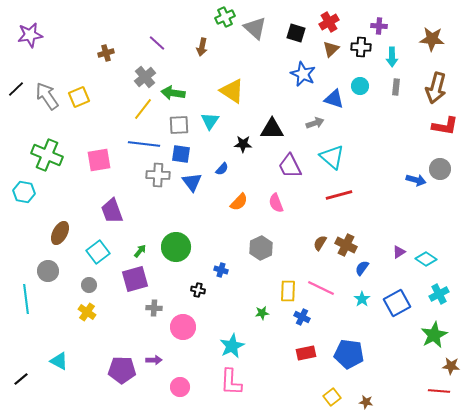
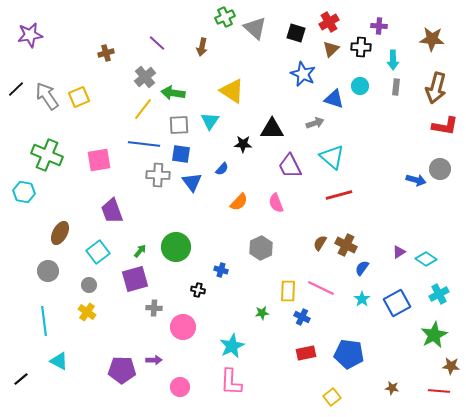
cyan arrow at (392, 57): moved 1 px right, 3 px down
cyan line at (26, 299): moved 18 px right, 22 px down
brown star at (366, 402): moved 26 px right, 14 px up
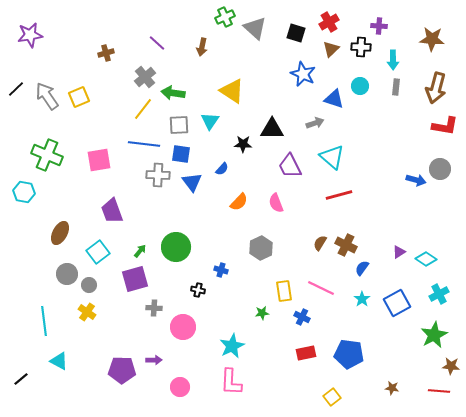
gray circle at (48, 271): moved 19 px right, 3 px down
yellow rectangle at (288, 291): moved 4 px left; rotated 10 degrees counterclockwise
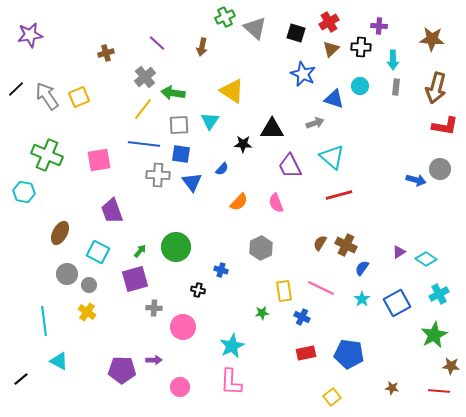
cyan square at (98, 252): rotated 25 degrees counterclockwise
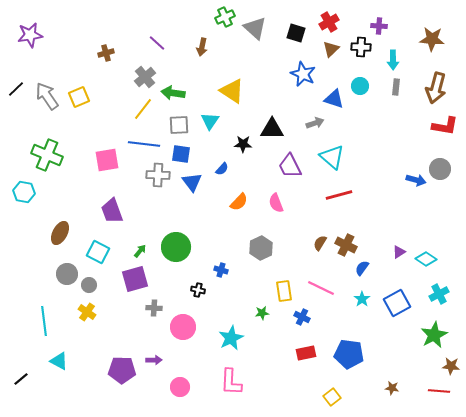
pink square at (99, 160): moved 8 px right
cyan star at (232, 346): moved 1 px left, 8 px up
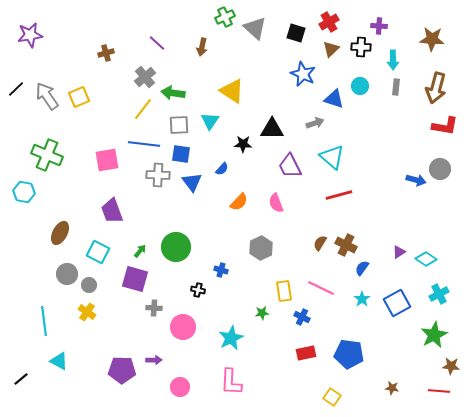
purple square at (135, 279): rotated 32 degrees clockwise
yellow square at (332, 397): rotated 18 degrees counterclockwise
